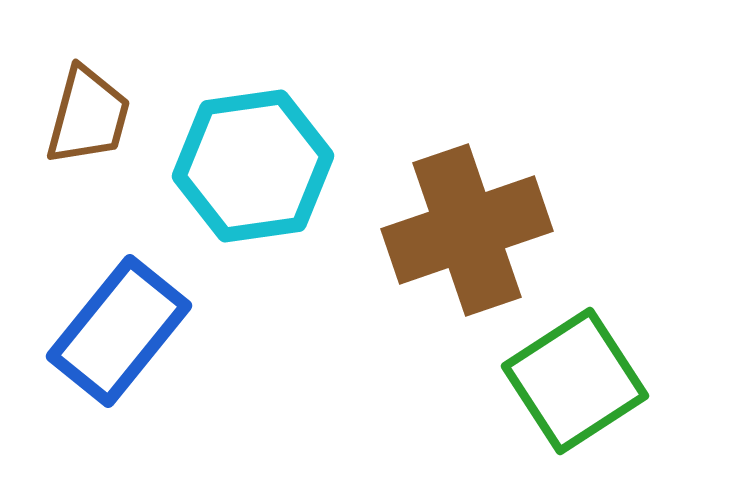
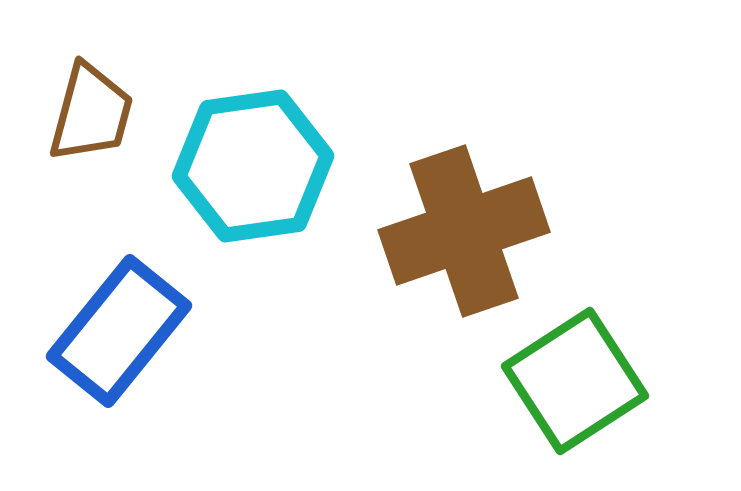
brown trapezoid: moved 3 px right, 3 px up
brown cross: moved 3 px left, 1 px down
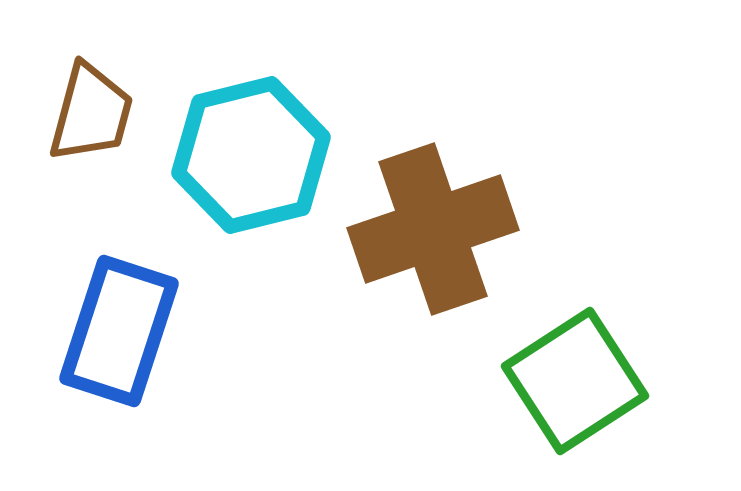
cyan hexagon: moved 2 px left, 11 px up; rotated 6 degrees counterclockwise
brown cross: moved 31 px left, 2 px up
blue rectangle: rotated 21 degrees counterclockwise
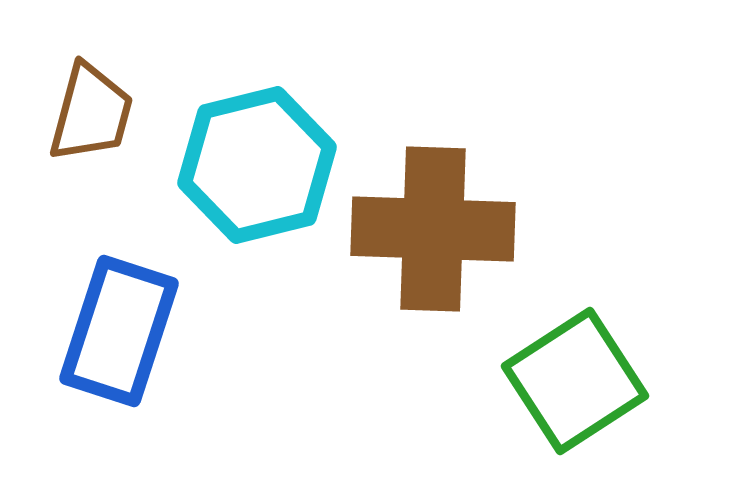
cyan hexagon: moved 6 px right, 10 px down
brown cross: rotated 21 degrees clockwise
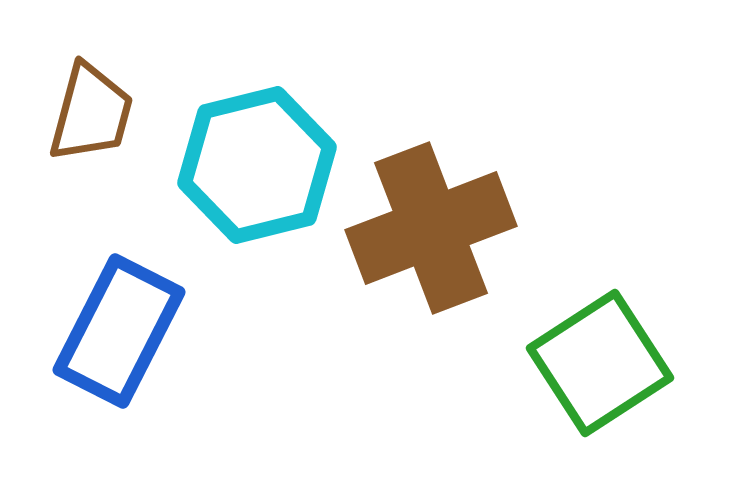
brown cross: moved 2 px left, 1 px up; rotated 23 degrees counterclockwise
blue rectangle: rotated 9 degrees clockwise
green square: moved 25 px right, 18 px up
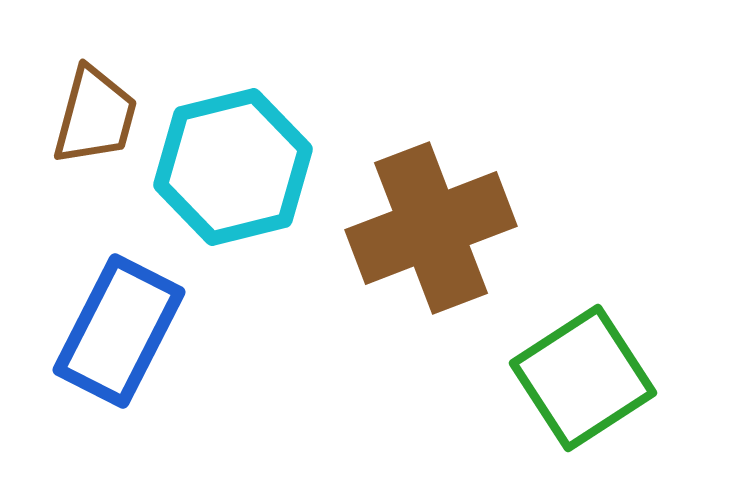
brown trapezoid: moved 4 px right, 3 px down
cyan hexagon: moved 24 px left, 2 px down
green square: moved 17 px left, 15 px down
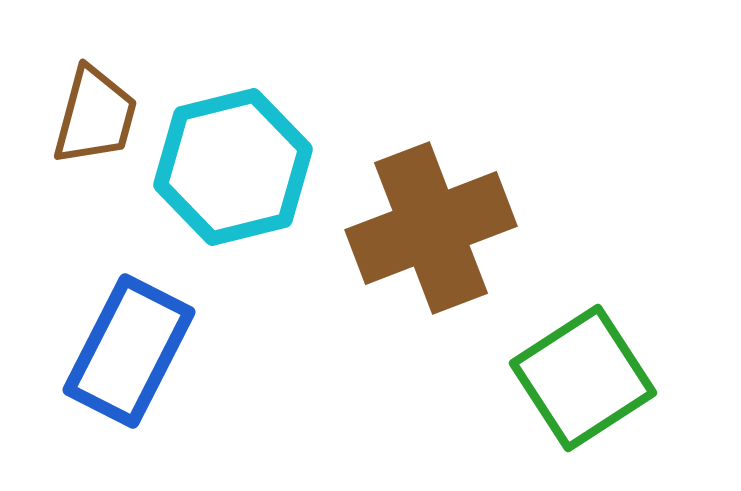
blue rectangle: moved 10 px right, 20 px down
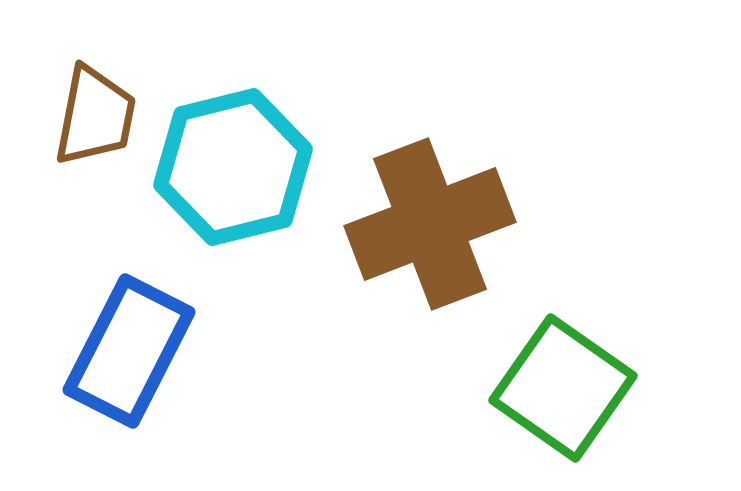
brown trapezoid: rotated 4 degrees counterclockwise
brown cross: moved 1 px left, 4 px up
green square: moved 20 px left, 10 px down; rotated 22 degrees counterclockwise
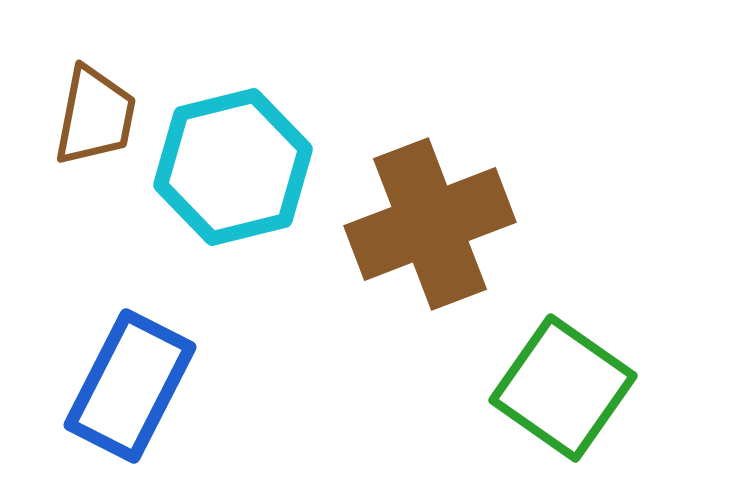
blue rectangle: moved 1 px right, 35 px down
